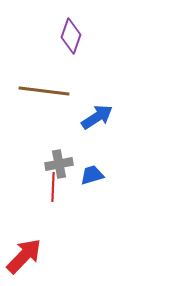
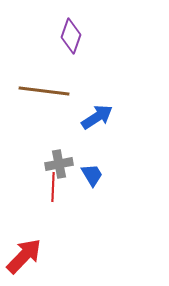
blue trapezoid: rotated 75 degrees clockwise
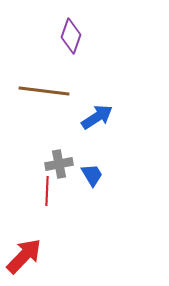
red line: moved 6 px left, 4 px down
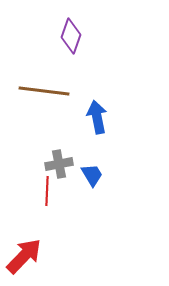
blue arrow: rotated 68 degrees counterclockwise
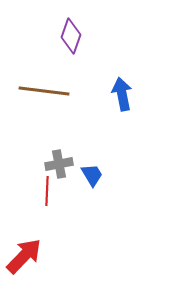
blue arrow: moved 25 px right, 23 px up
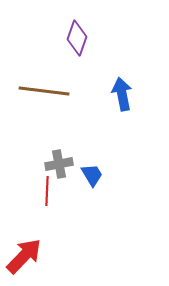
purple diamond: moved 6 px right, 2 px down
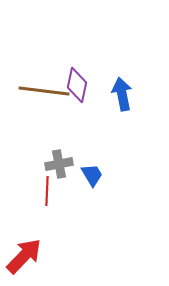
purple diamond: moved 47 px down; rotated 8 degrees counterclockwise
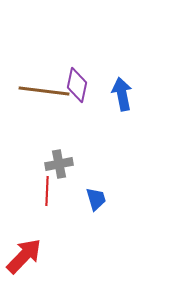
blue trapezoid: moved 4 px right, 24 px down; rotated 15 degrees clockwise
